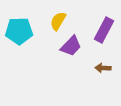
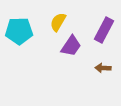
yellow semicircle: moved 1 px down
purple trapezoid: rotated 10 degrees counterclockwise
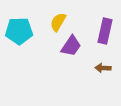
purple rectangle: moved 1 px right, 1 px down; rotated 15 degrees counterclockwise
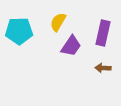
purple rectangle: moved 2 px left, 2 px down
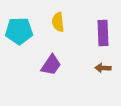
yellow semicircle: rotated 36 degrees counterclockwise
purple rectangle: rotated 15 degrees counterclockwise
purple trapezoid: moved 20 px left, 19 px down
